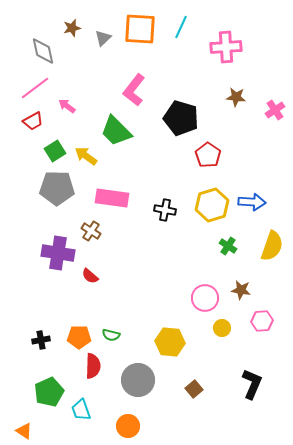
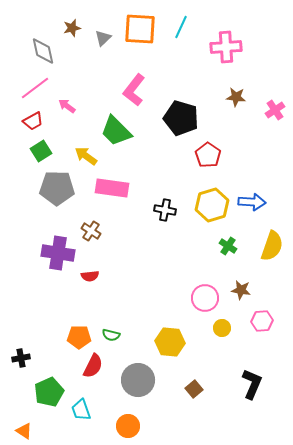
green square at (55, 151): moved 14 px left
pink rectangle at (112, 198): moved 10 px up
red semicircle at (90, 276): rotated 48 degrees counterclockwise
black cross at (41, 340): moved 20 px left, 18 px down
red semicircle at (93, 366): rotated 25 degrees clockwise
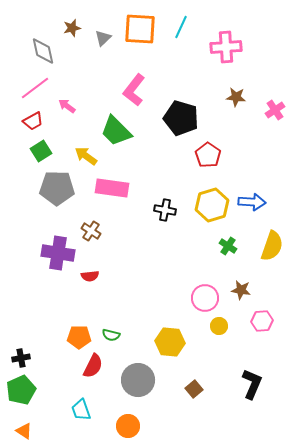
yellow circle at (222, 328): moved 3 px left, 2 px up
green pentagon at (49, 392): moved 28 px left, 2 px up
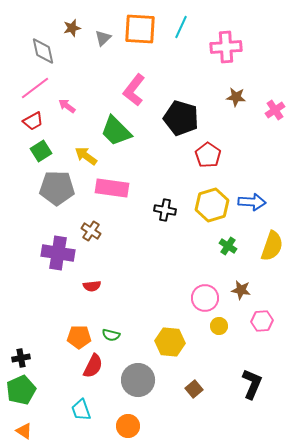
red semicircle at (90, 276): moved 2 px right, 10 px down
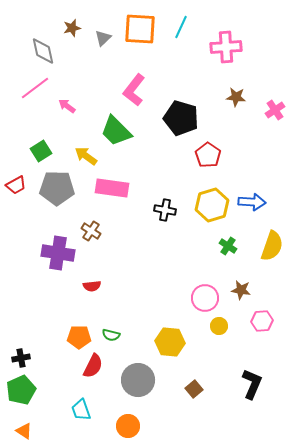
red trapezoid at (33, 121): moved 17 px left, 64 px down
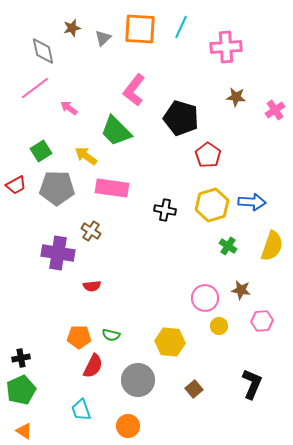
pink arrow at (67, 106): moved 2 px right, 2 px down
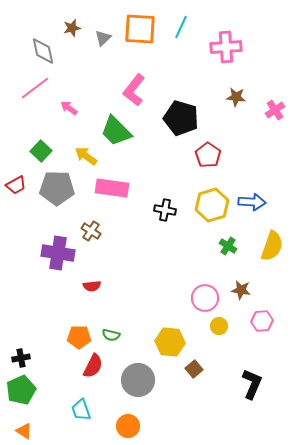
green square at (41, 151): rotated 15 degrees counterclockwise
brown square at (194, 389): moved 20 px up
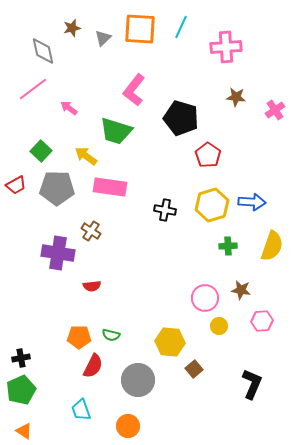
pink line at (35, 88): moved 2 px left, 1 px down
green trapezoid at (116, 131): rotated 28 degrees counterclockwise
pink rectangle at (112, 188): moved 2 px left, 1 px up
green cross at (228, 246): rotated 36 degrees counterclockwise
